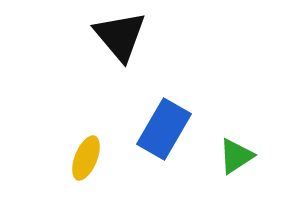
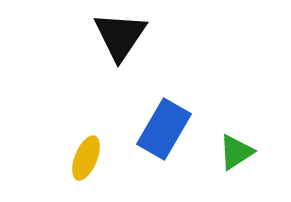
black triangle: rotated 14 degrees clockwise
green triangle: moved 4 px up
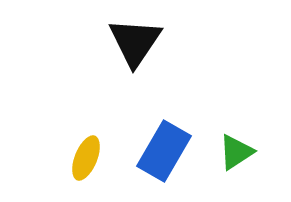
black triangle: moved 15 px right, 6 px down
blue rectangle: moved 22 px down
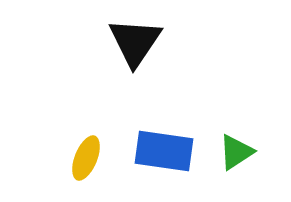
blue rectangle: rotated 68 degrees clockwise
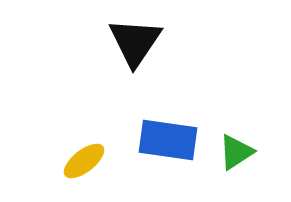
blue rectangle: moved 4 px right, 11 px up
yellow ellipse: moved 2 px left, 3 px down; rotated 30 degrees clockwise
